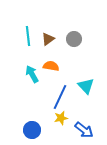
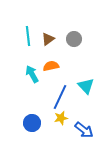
orange semicircle: rotated 21 degrees counterclockwise
blue circle: moved 7 px up
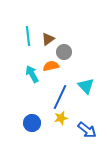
gray circle: moved 10 px left, 13 px down
blue arrow: moved 3 px right
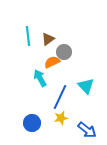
orange semicircle: moved 1 px right, 4 px up; rotated 14 degrees counterclockwise
cyan arrow: moved 8 px right, 4 px down
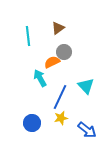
brown triangle: moved 10 px right, 11 px up
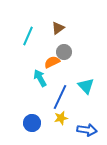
cyan line: rotated 30 degrees clockwise
blue arrow: rotated 30 degrees counterclockwise
